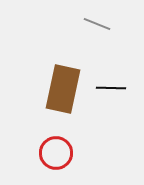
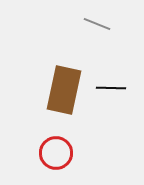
brown rectangle: moved 1 px right, 1 px down
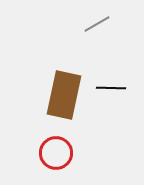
gray line: rotated 52 degrees counterclockwise
brown rectangle: moved 5 px down
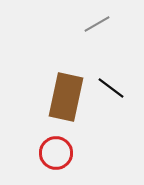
black line: rotated 36 degrees clockwise
brown rectangle: moved 2 px right, 2 px down
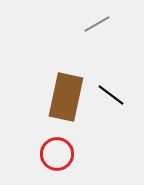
black line: moved 7 px down
red circle: moved 1 px right, 1 px down
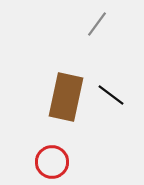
gray line: rotated 24 degrees counterclockwise
red circle: moved 5 px left, 8 px down
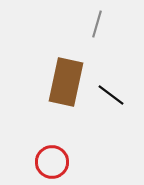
gray line: rotated 20 degrees counterclockwise
brown rectangle: moved 15 px up
